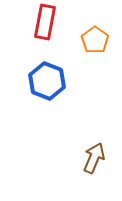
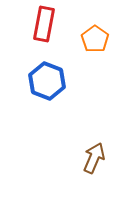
red rectangle: moved 1 px left, 2 px down
orange pentagon: moved 1 px up
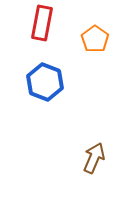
red rectangle: moved 2 px left, 1 px up
blue hexagon: moved 2 px left, 1 px down
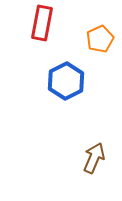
orange pentagon: moved 5 px right; rotated 12 degrees clockwise
blue hexagon: moved 21 px right, 1 px up; rotated 12 degrees clockwise
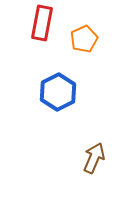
orange pentagon: moved 16 px left
blue hexagon: moved 8 px left, 11 px down
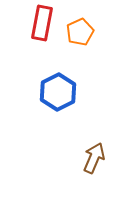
orange pentagon: moved 4 px left, 7 px up
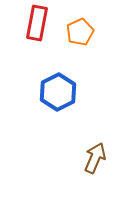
red rectangle: moved 5 px left
brown arrow: moved 1 px right
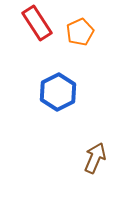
red rectangle: rotated 44 degrees counterclockwise
